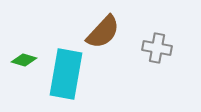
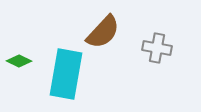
green diamond: moved 5 px left, 1 px down; rotated 10 degrees clockwise
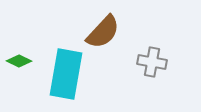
gray cross: moved 5 px left, 14 px down
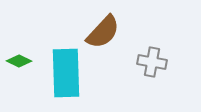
cyan rectangle: moved 1 px up; rotated 12 degrees counterclockwise
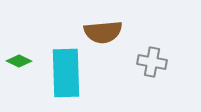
brown semicircle: rotated 42 degrees clockwise
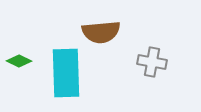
brown semicircle: moved 2 px left
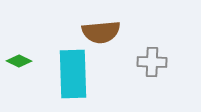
gray cross: rotated 8 degrees counterclockwise
cyan rectangle: moved 7 px right, 1 px down
